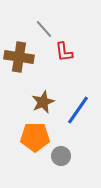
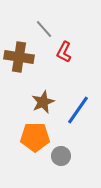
red L-shape: rotated 35 degrees clockwise
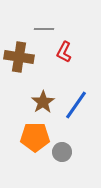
gray line: rotated 48 degrees counterclockwise
brown star: rotated 10 degrees counterclockwise
blue line: moved 2 px left, 5 px up
gray circle: moved 1 px right, 4 px up
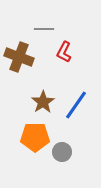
brown cross: rotated 12 degrees clockwise
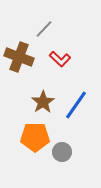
gray line: rotated 48 degrees counterclockwise
red L-shape: moved 4 px left, 7 px down; rotated 75 degrees counterclockwise
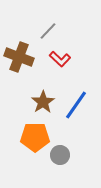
gray line: moved 4 px right, 2 px down
gray circle: moved 2 px left, 3 px down
